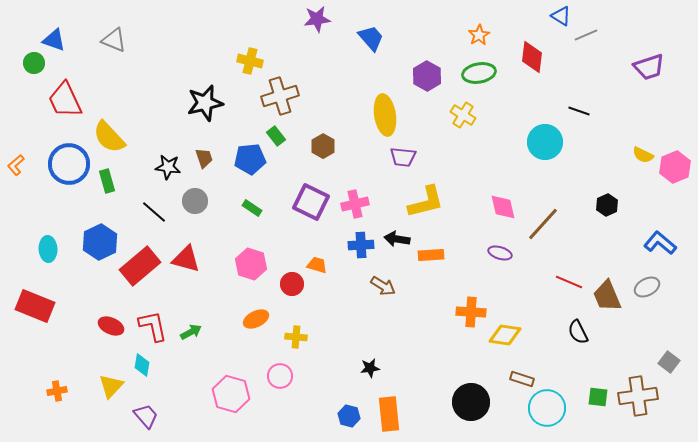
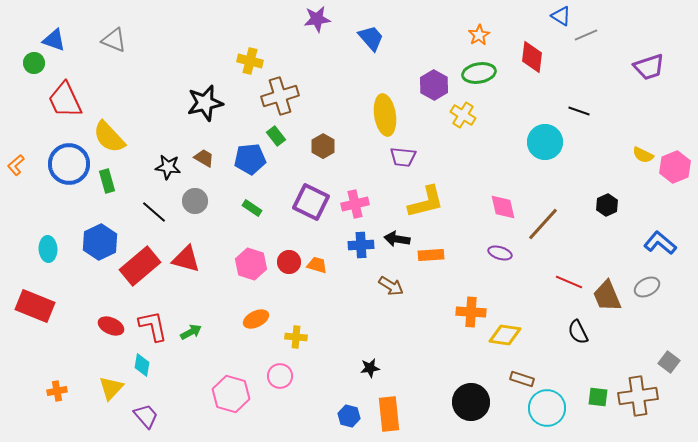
purple hexagon at (427, 76): moved 7 px right, 9 px down
brown trapezoid at (204, 158): rotated 40 degrees counterclockwise
red circle at (292, 284): moved 3 px left, 22 px up
brown arrow at (383, 286): moved 8 px right
yellow triangle at (111, 386): moved 2 px down
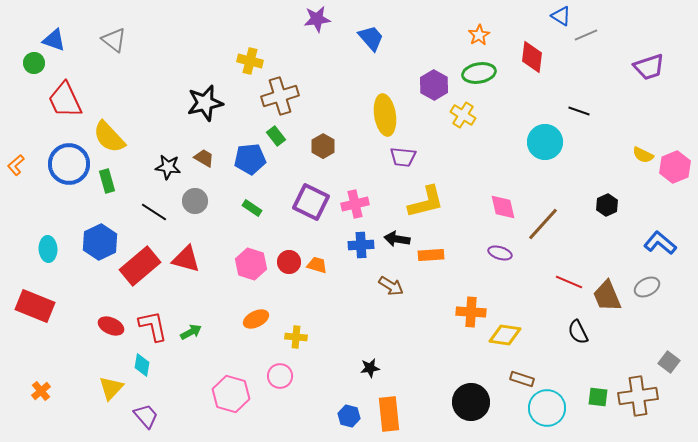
gray triangle at (114, 40): rotated 16 degrees clockwise
black line at (154, 212): rotated 8 degrees counterclockwise
orange cross at (57, 391): moved 16 px left; rotated 30 degrees counterclockwise
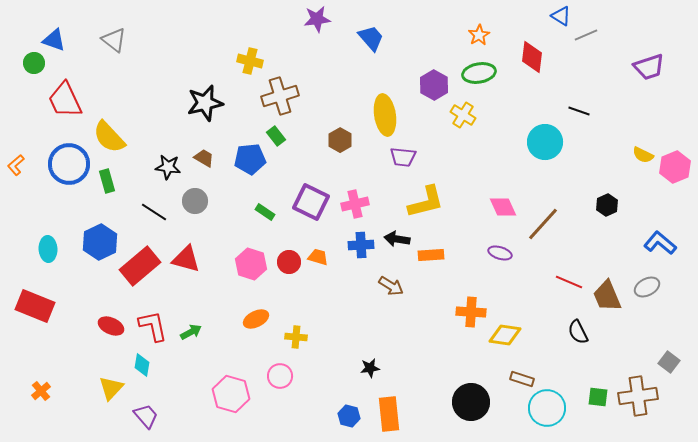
brown hexagon at (323, 146): moved 17 px right, 6 px up
pink diamond at (503, 207): rotated 12 degrees counterclockwise
green rectangle at (252, 208): moved 13 px right, 4 px down
orange trapezoid at (317, 265): moved 1 px right, 8 px up
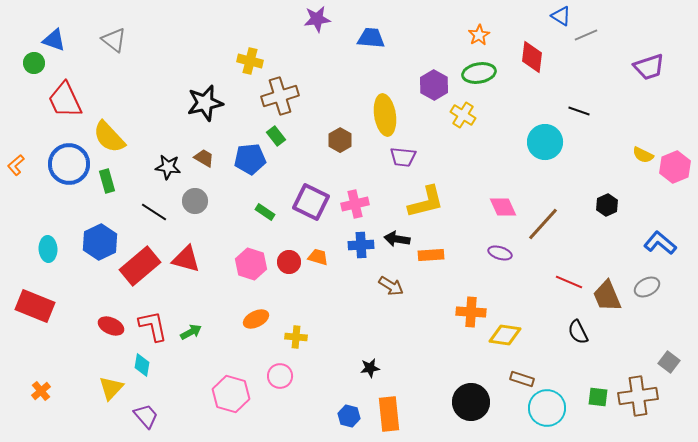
blue trapezoid at (371, 38): rotated 44 degrees counterclockwise
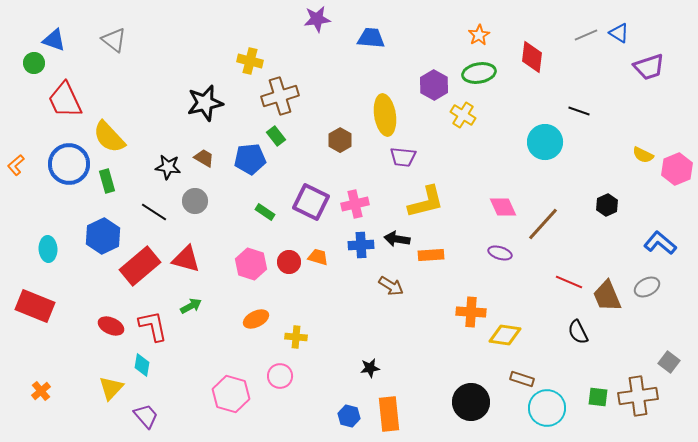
blue triangle at (561, 16): moved 58 px right, 17 px down
pink hexagon at (675, 167): moved 2 px right, 2 px down
blue hexagon at (100, 242): moved 3 px right, 6 px up
green arrow at (191, 332): moved 26 px up
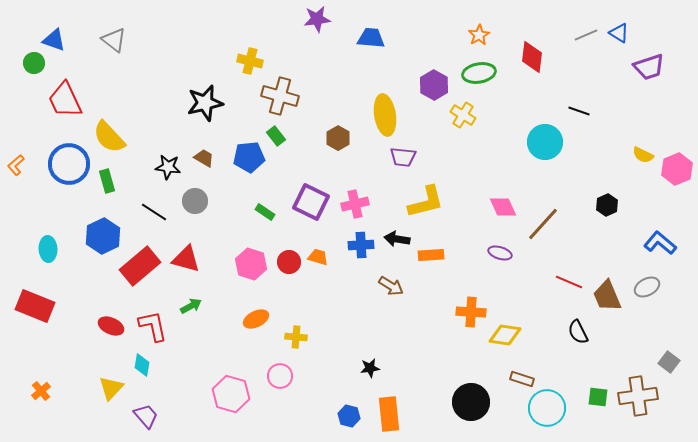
brown cross at (280, 96): rotated 33 degrees clockwise
brown hexagon at (340, 140): moved 2 px left, 2 px up
blue pentagon at (250, 159): moved 1 px left, 2 px up
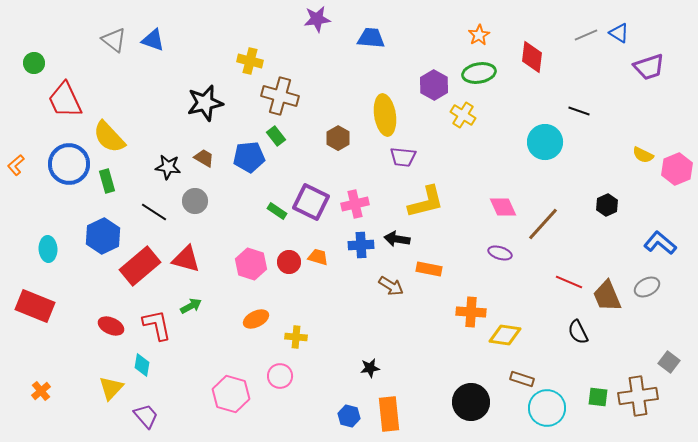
blue triangle at (54, 40): moved 99 px right
green rectangle at (265, 212): moved 12 px right, 1 px up
orange rectangle at (431, 255): moved 2 px left, 14 px down; rotated 15 degrees clockwise
red L-shape at (153, 326): moved 4 px right, 1 px up
